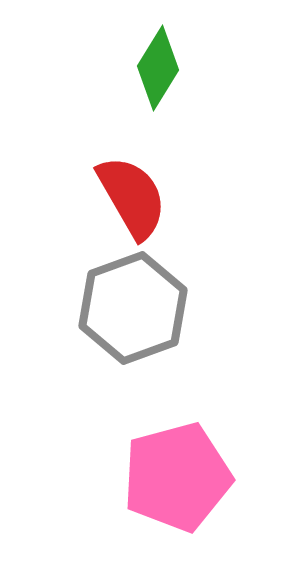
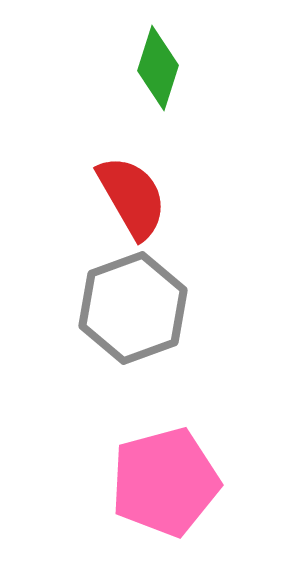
green diamond: rotated 14 degrees counterclockwise
pink pentagon: moved 12 px left, 5 px down
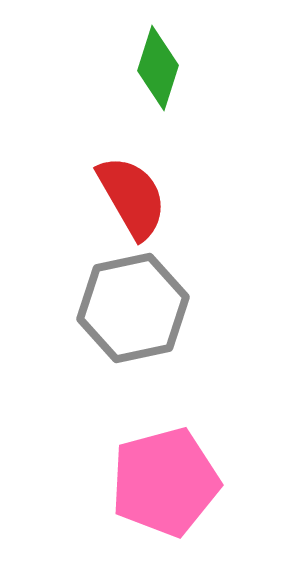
gray hexagon: rotated 8 degrees clockwise
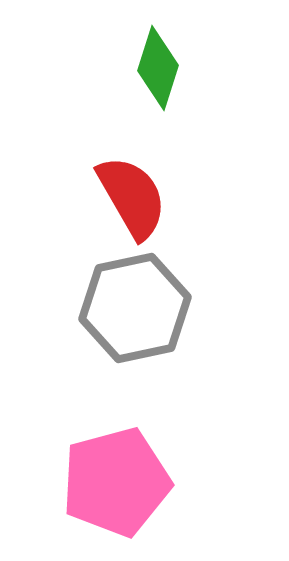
gray hexagon: moved 2 px right
pink pentagon: moved 49 px left
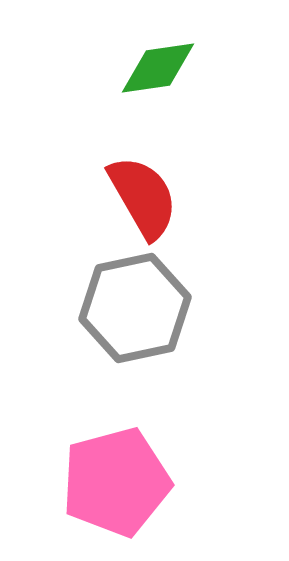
green diamond: rotated 64 degrees clockwise
red semicircle: moved 11 px right
